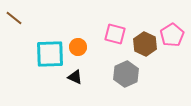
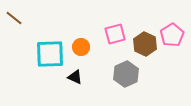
pink square: rotated 30 degrees counterclockwise
orange circle: moved 3 px right
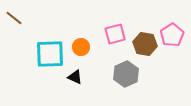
brown hexagon: rotated 15 degrees counterclockwise
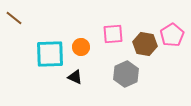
pink square: moved 2 px left; rotated 10 degrees clockwise
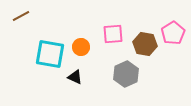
brown line: moved 7 px right, 2 px up; rotated 66 degrees counterclockwise
pink pentagon: moved 1 px right, 2 px up
cyan square: rotated 12 degrees clockwise
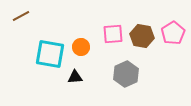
brown hexagon: moved 3 px left, 8 px up
black triangle: rotated 28 degrees counterclockwise
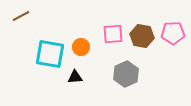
pink pentagon: rotated 30 degrees clockwise
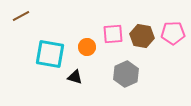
orange circle: moved 6 px right
black triangle: rotated 21 degrees clockwise
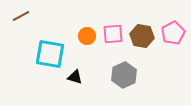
pink pentagon: rotated 25 degrees counterclockwise
orange circle: moved 11 px up
gray hexagon: moved 2 px left, 1 px down
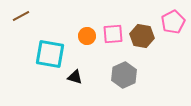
pink pentagon: moved 11 px up
